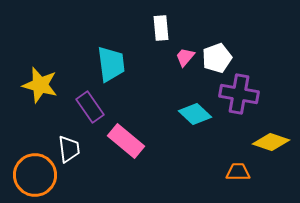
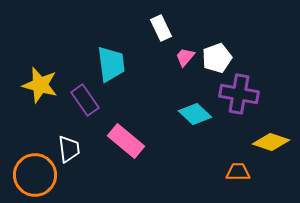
white rectangle: rotated 20 degrees counterclockwise
purple rectangle: moved 5 px left, 7 px up
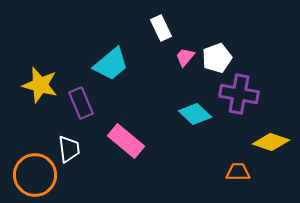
cyan trapezoid: rotated 57 degrees clockwise
purple rectangle: moved 4 px left, 3 px down; rotated 12 degrees clockwise
